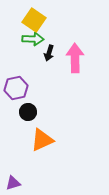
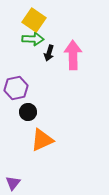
pink arrow: moved 2 px left, 3 px up
purple triangle: rotated 35 degrees counterclockwise
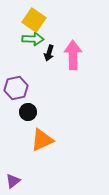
purple triangle: moved 2 px up; rotated 14 degrees clockwise
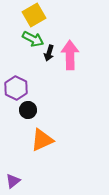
yellow square: moved 5 px up; rotated 25 degrees clockwise
green arrow: rotated 25 degrees clockwise
pink arrow: moved 3 px left
purple hexagon: rotated 20 degrees counterclockwise
black circle: moved 2 px up
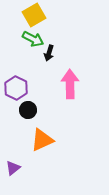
pink arrow: moved 29 px down
purple triangle: moved 13 px up
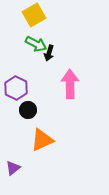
green arrow: moved 3 px right, 5 px down
